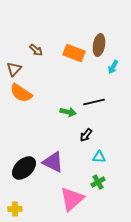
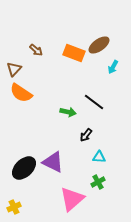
brown ellipse: rotated 45 degrees clockwise
black line: rotated 50 degrees clockwise
yellow cross: moved 1 px left, 2 px up; rotated 24 degrees counterclockwise
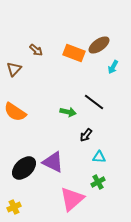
orange semicircle: moved 6 px left, 19 px down
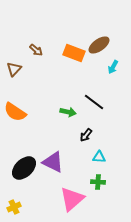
green cross: rotated 32 degrees clockwise
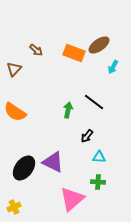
green arrow: moved 2 px up; rotated 91 degrees counterclockwise
black arrow: moved 1 px right, 1 px down
black ellipse: rotated 10 degrees counterclockwise
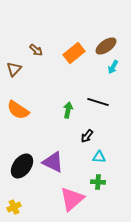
brown ellipse: moved 7 px right, 1 px down
orange rectangle: rotated 60 degrees counterclockwise
black line: moved 4 px right; rotated 20 degrees counterclockwise
orange semicircle: moved 3 px right, 2 px up
black ellipse: moved 2 px left, 2 px up
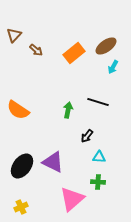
brown triangle: moved 34 px up
yellow cross: moved 7 px right
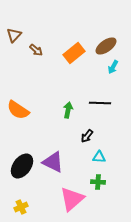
black line: moved 2 px right, 1 px down; rotated 15 degrees counterclockwise
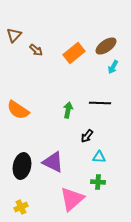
black ellipse: rotated 25 degrees counterclockwise
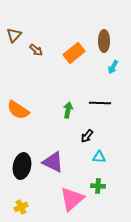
brown ellipse: moved 2 px left, 5 px up; rotated 55 degrees counterclockwise
green cross: moved 4 px down
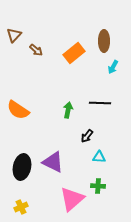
black ellipse: moved 1 px down
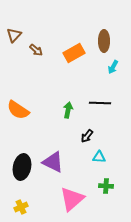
orange rectangle: rotated 10 degrees clockwise
green cross: moved 8 px right
